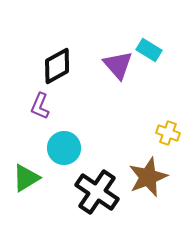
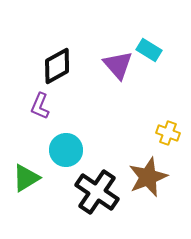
cyan circle: moved 2 px right, 2 px down
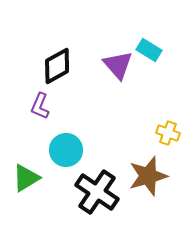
brown star: moved 1 px up; rotated 6 degrees clockwise
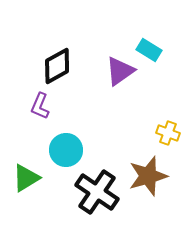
purple triangle: moved 2 px right, 6 px down; rotated 36 degrees clockwise
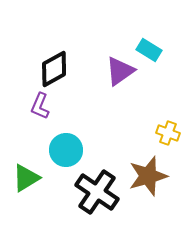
black diamond: moved 3 px left, 3 px down
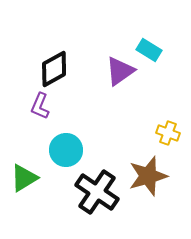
green triangle: moved 2 px left
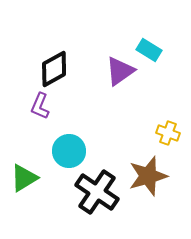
cyan circle: moved 3 px right, 1 px down
